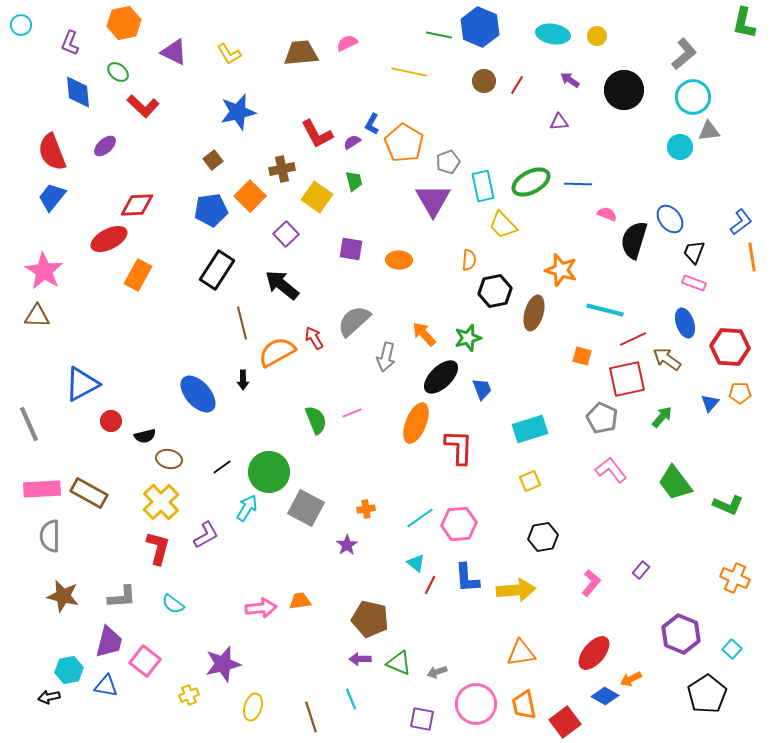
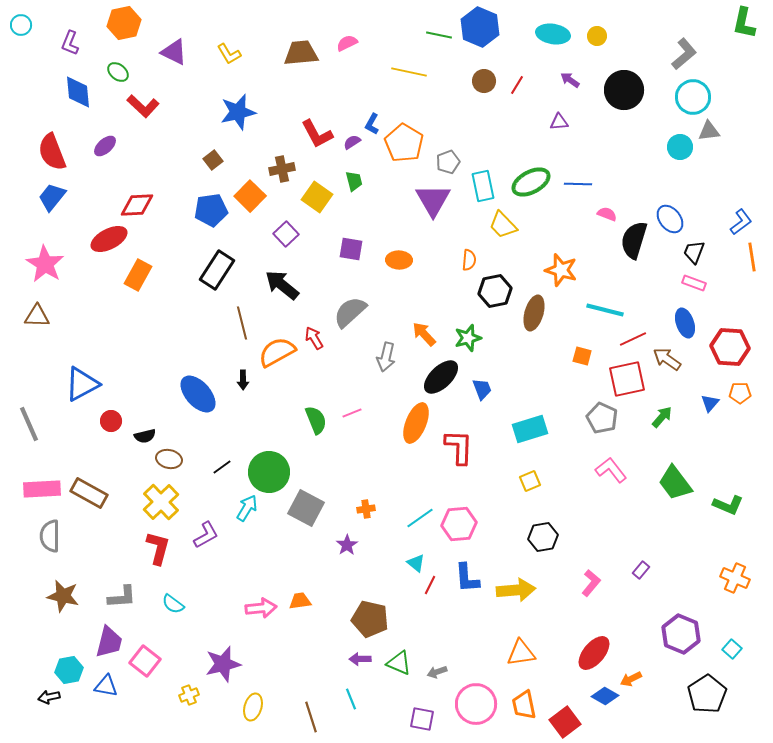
pink star at (44, 271): moved 1 px right, 7 px up
gray semicircle at (354, 321): moved 4 px left, 9 px up
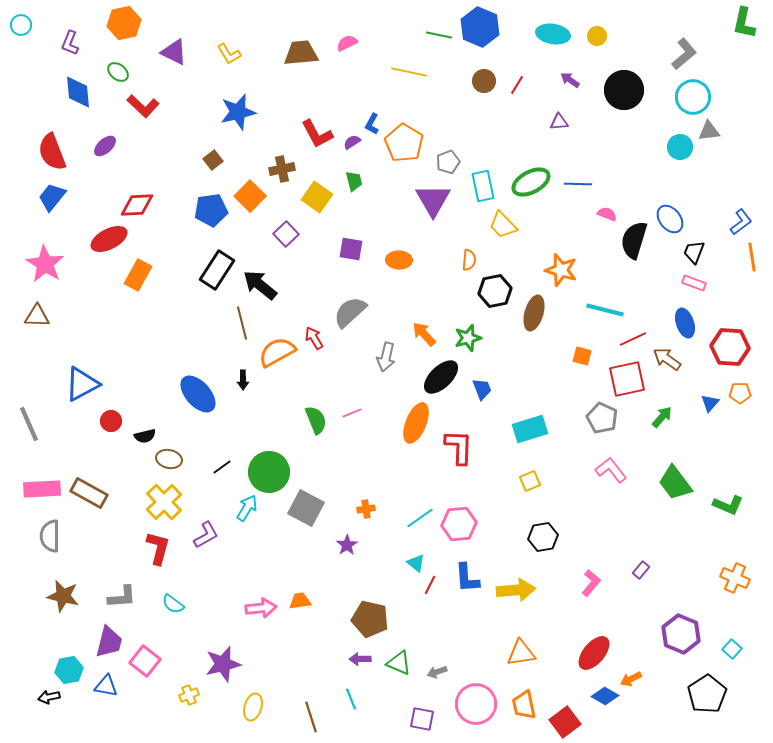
black arrow at (282, 285): moved 22 px left
yellow cross at (161, 502): moved 3 px right
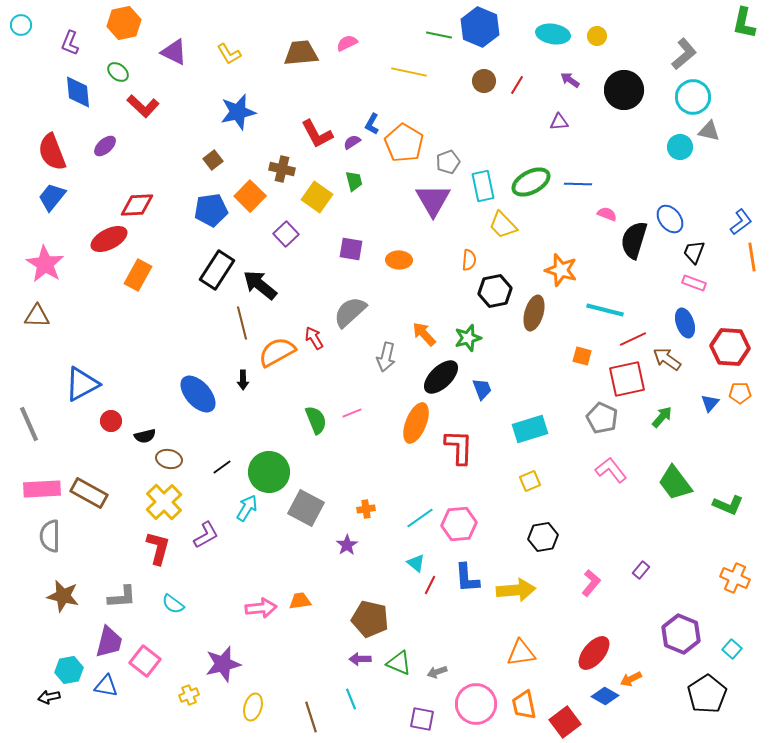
gray triangle at (709, 131): rotated 20 degrees clockwise
brown cross at (282, 169): rotated 25 degrees clockwise
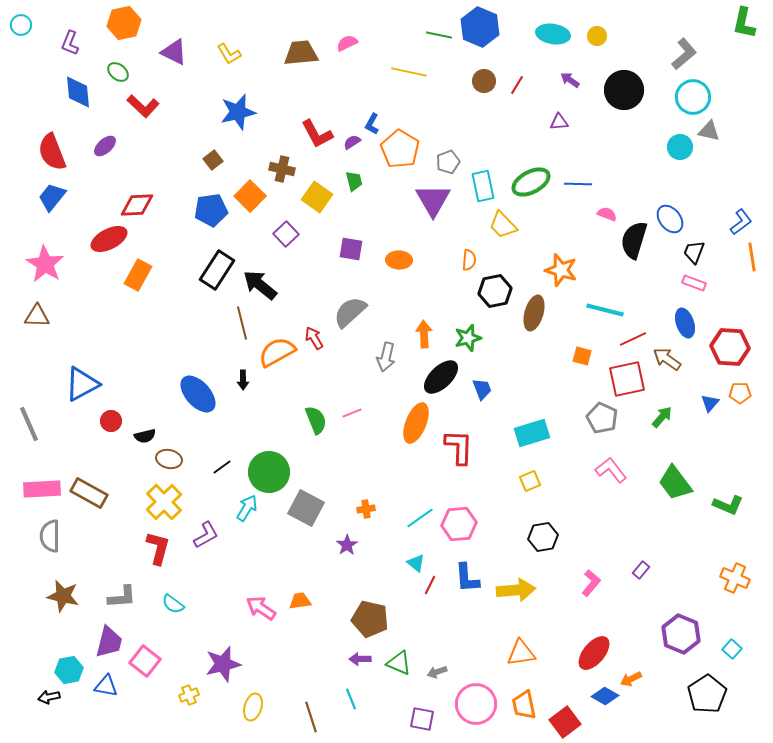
orange pentagon at (404, 143): moved 4 px left, 6 px down
orange arrow at (424, 334): rotated 40 degrees clockwise
cyan rectangle at (530, 429): moved 2 px right, 4 px down
pink arrow at (261, 608): rotated 140 degrees counterclockwise
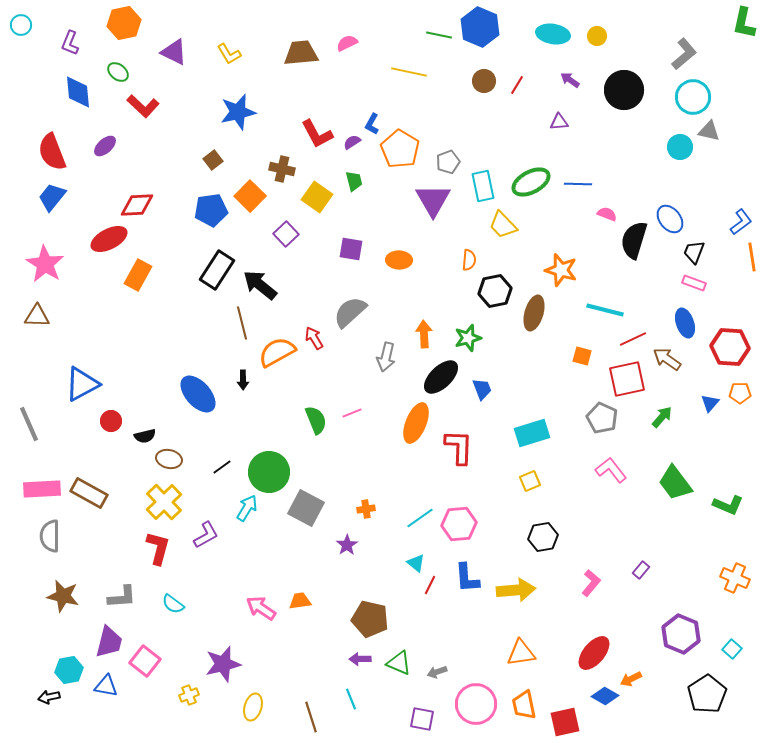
red square at (565, 722): rotated 24 degrees clockwise
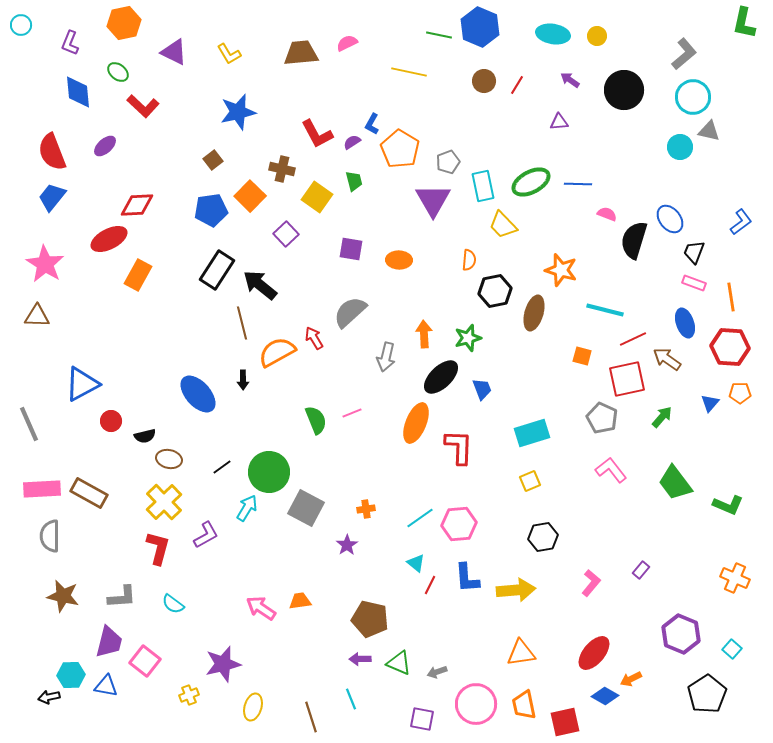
orange line at (752, 257): moved 21 px left, 40 px down
cyan hexagon at (69, 670): moved 2 px right, 5 px down; rotated 8 degrees clockwise
